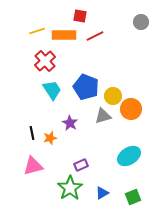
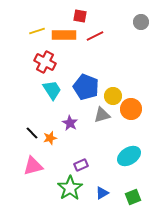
red cross: moved 1 px down; rotated 20 degrees counterclockwise
gray triangle: moved 1 px left, 1 px up
black line: rotated 32 degrees counterclockwise
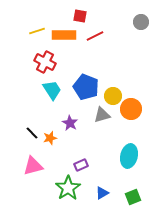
cyan ellipse: rotated 45 degrees counterclockwise
green star: moved 2 px left
